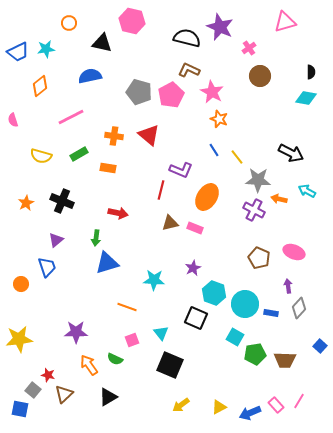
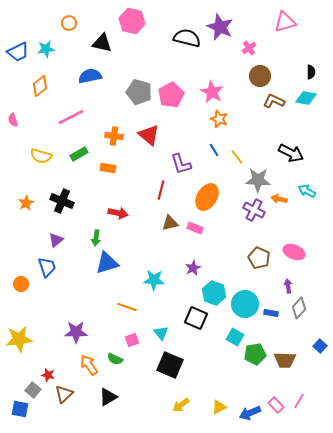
brown L-shape at (189, 70): moved 85 px right, 31 px down
purple L-shape at (181, 170): moved 6 px up; rotated 50 degrees clockwise
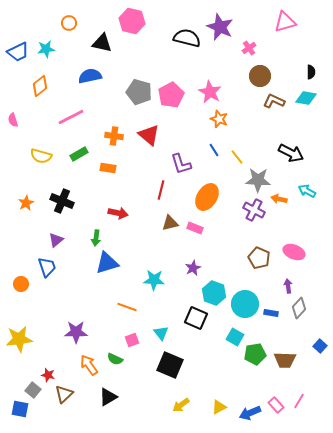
pink star at (212, 92): moved 2 px left
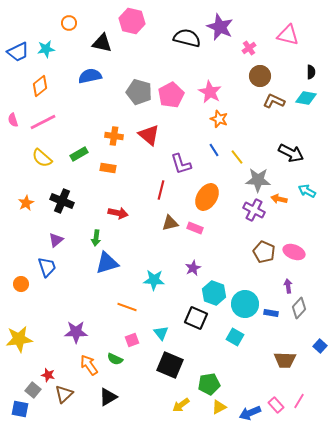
pink triangle at (285, 22): moved 3 px right, 13 px down; rotated 30 degrees clockwise
pink line at (71, 117): moved 28 px left, 5 px down
yellow semicircle at (41, 156): moved 1 px right, 2 px down; rotated 25 degrees clockwise
brown pentagon at (259, 258): moved 5 px right, 6 px up
green pentagon at (255, 354): moved 46 px left, 30 px down
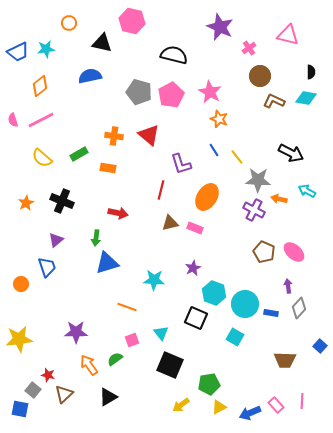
black semicircle at (187, 38): moved 13 px left, 17 px down
pink line at (43, 122): moved 2 px left, 2 px up
pink ellipse at (294, 252): rotated 20 degrees clockwise
green semicircle at (115, 359): rotated 119 degrees clockwise
pink line at (299, 401): moved 3 px right; rotated 28 degrees counterclockwise
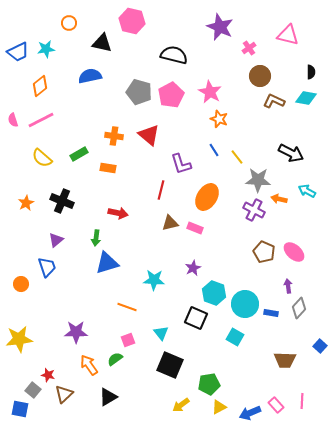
pink square at (132, 340): moved 4 px left
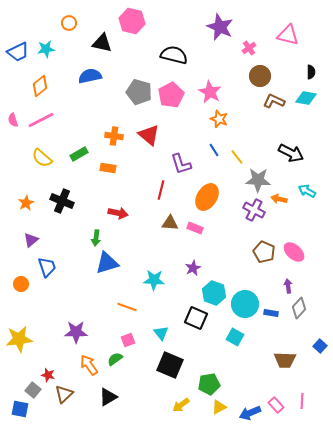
brown triangle at (170, 223): rotated 18 degrees clockwise
purple triangle at (56, 240): moved 25 px left
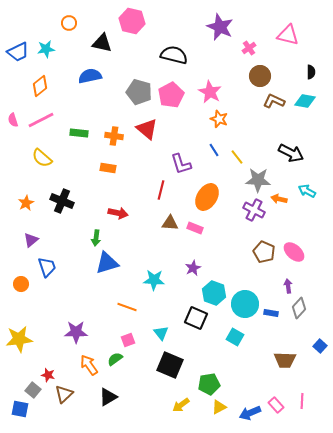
cyan diamond at (306, 98): moved 1 px left, 3 px down
red triangle at (149, 135): moved 2 px left, 6 px up
green rectangle at (79, 154): moved 21 px up; rotated 36 degrees clockwise
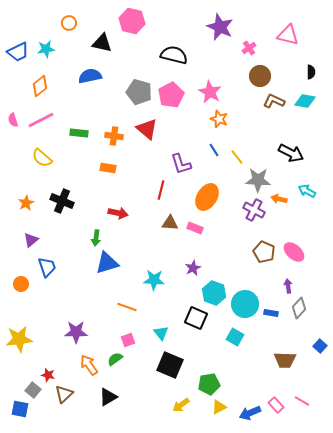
pink line at (302, 401): rotated 63 degrees counterclockwise
